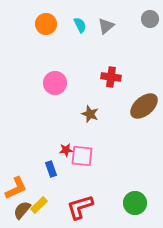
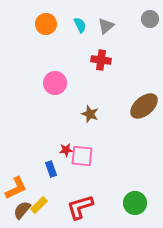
red cross: moved 10 px left, 17 px up
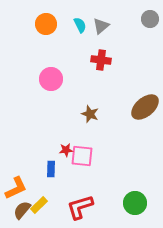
gray triangle: moved 5 px left
pink circle: moved 4 px left, 4 px up
brown ellipse: moved 1 px right, 1 px down
blue rectangle: rotated 21 degrees clockwise
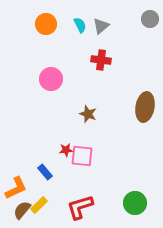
brown ellipse: rotated 40 degrees counterclockwise
brown star: moved 2 px left
blue rectangle: moved 6 px left, 3 px down; rotated 42 degrees counterclockwise
